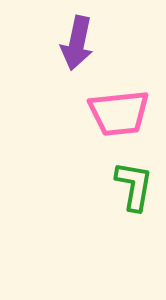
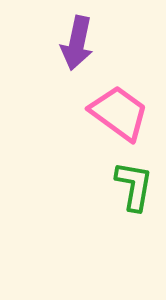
pink trapezoid: rotated 138 degrees counterclockwise
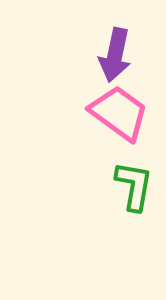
purple arrow: moved 38 px right, 12 px down
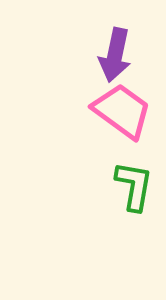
pink trapezoid: moved 3 px right, 2 px up
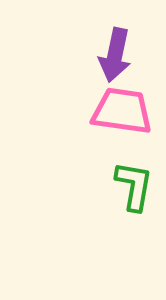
pink trapezoid: rotated 28 degrees counterclockwise
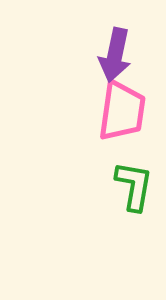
pink trapezoid: rotated 90 degrees clockwise
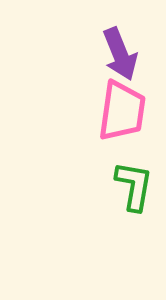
purple arrow: moved 5 px right, 1 px up; rotated 34 degrees counterclockwise
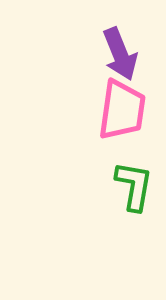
pink trapezoid: moved 1 px up
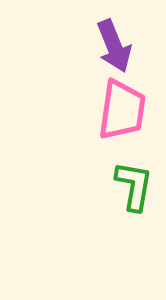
purple arrow: moved 6 px left, 8 px up
